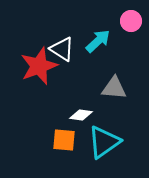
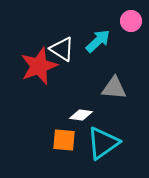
cyan triangle: moved 1 px left, 1 px down
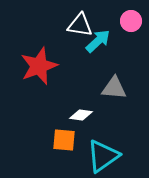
white triangle: moved 18 px right, 24 px up; rotated 24 degrees counterclockwise
cyan triangle: moved 13 px down
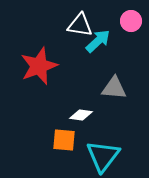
cyan triangle: rotated 18 degrees counterclockwise
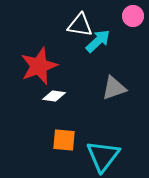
pink circle: moved 2 px right, 5 px up
gray triangle: rotated 24 degrees counterclockwise
white diamond: moved 27 px left, 19 px up
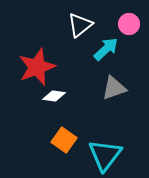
pink circle: moved 4 px left, 8 px down
white triangle: rotated 48 degrees counterclockwise
cyan arrow: moved 8 px right, 8 px down
red star: moved 2 px left, 1 px down
orange square: rotated 30 degrees clockwise
cyan triangle: moved 2 px right, 1 px up
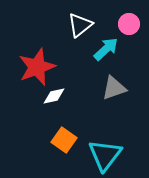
white diamond: rotated 20 degrees counterclockwise
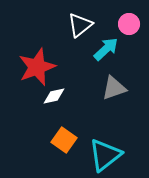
cyan triangle: rotated 15 degrees clockwise
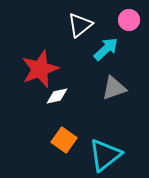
pink circle: moved 4 px up
red star: moved 3 px right, 2 px down
white diamond: moved 3 px right
